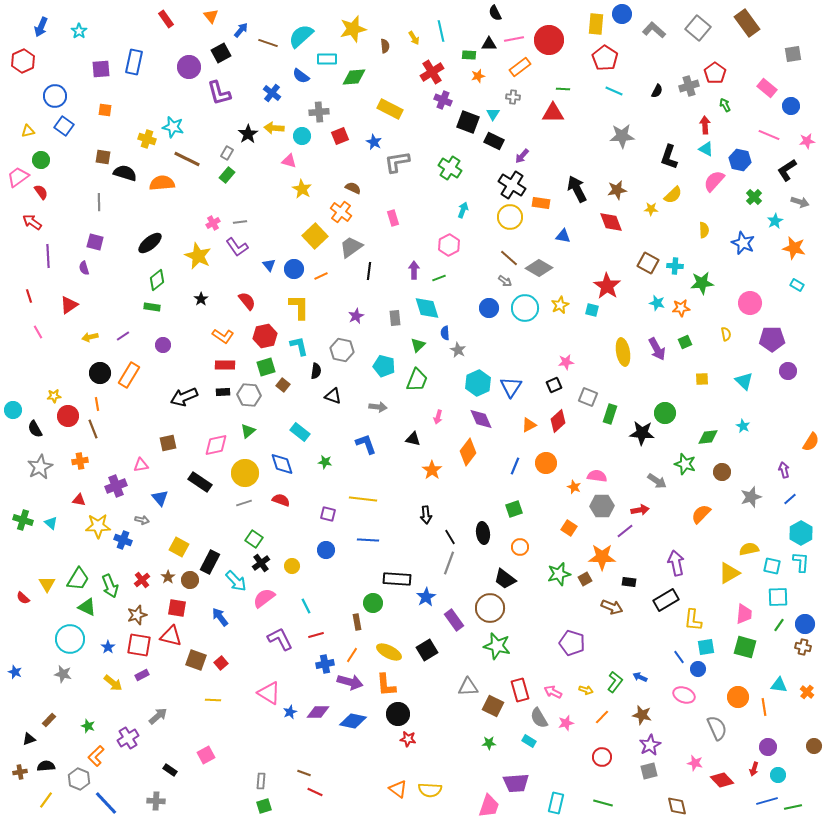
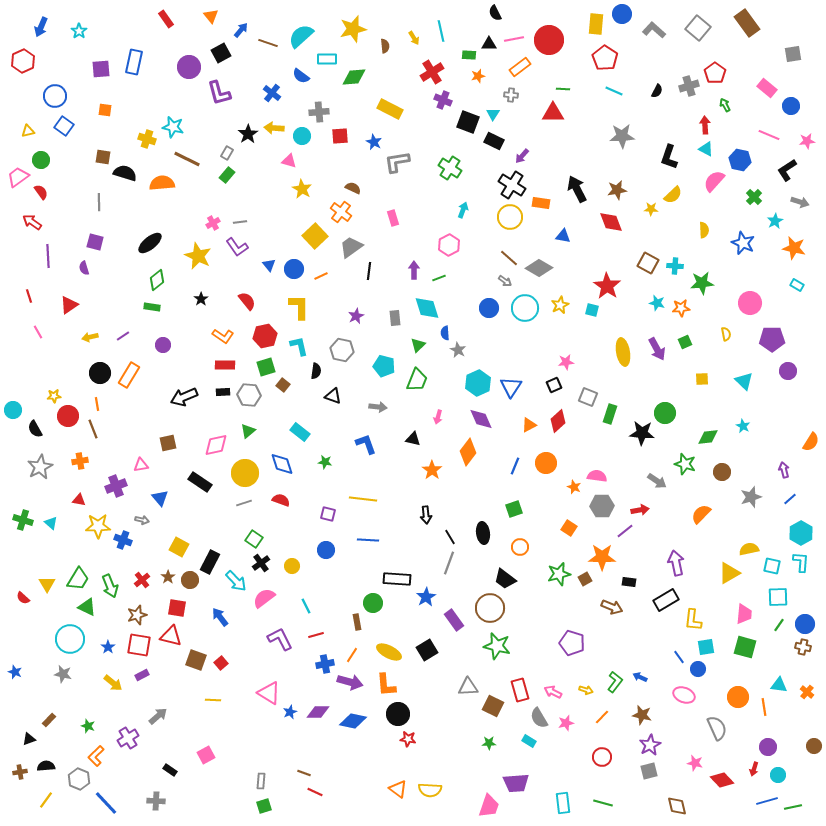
gray cross at (513, 97): moved 2 px left, 2 px up
red square at (340, 136): rotated 18 degrees clockwise
cyan rectangle at (556, 803): moved 7 px right; rotated 20 degrees counterclockwise
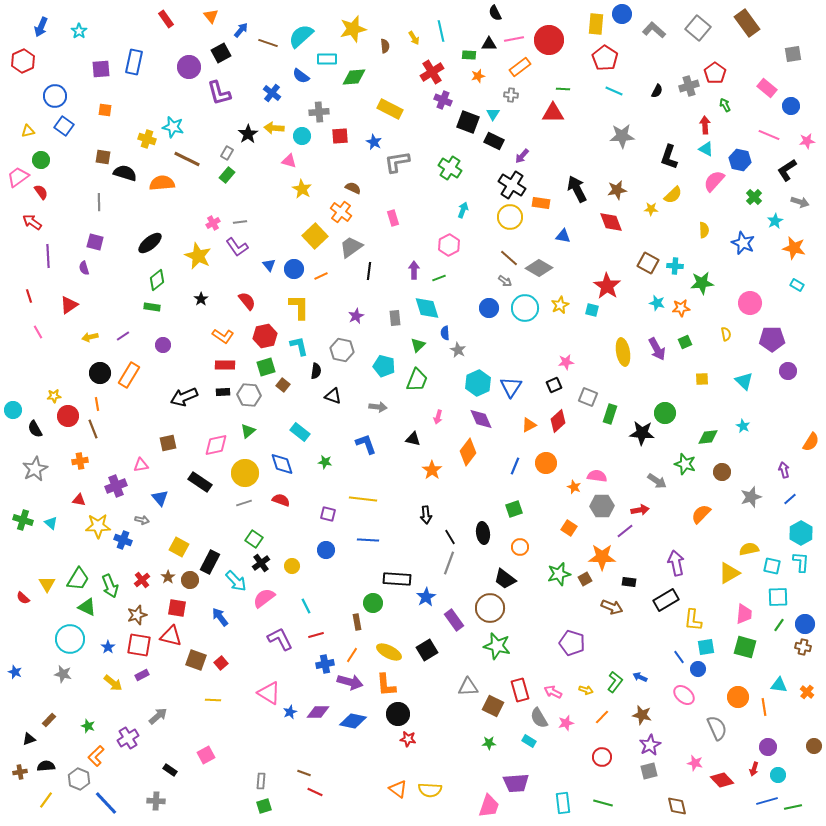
gray star at (40, 467): moved 5 px left, 2 px down
pink ellipse at (684, 695): rotated 20 degrees clockwise
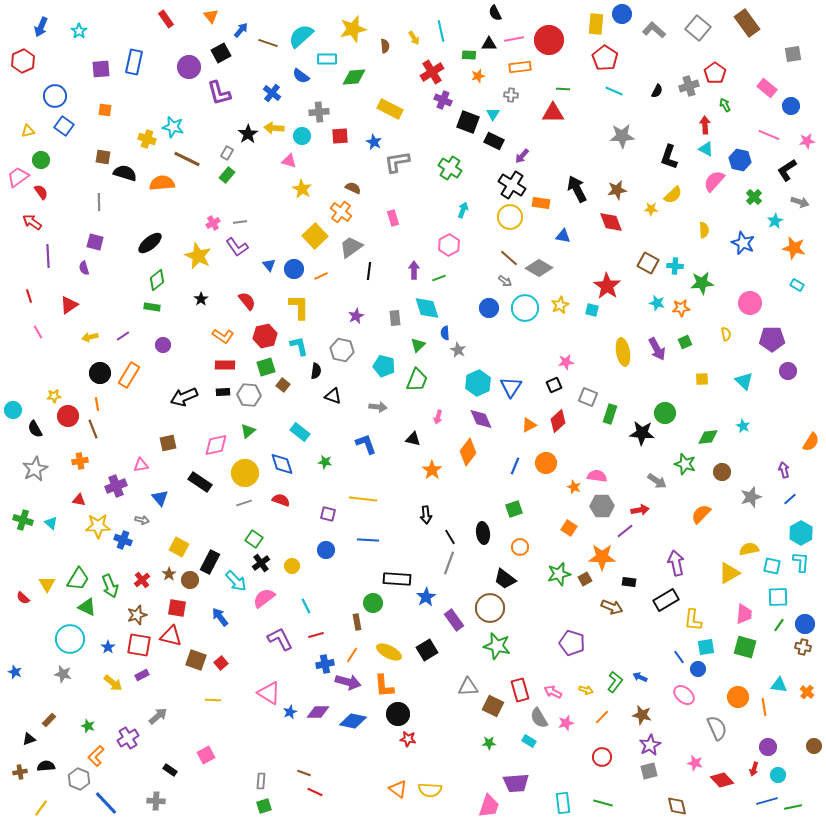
orange rectangle at (520, 67): rotated 30 degrees clockwise
brown star at (168, 577): moved 1 px right, 3 px up
purple arrow at (350, 682): moved 2 px left
orange L-shape at (386, 685): moved 2 px left, 1 px down
yellow line at (46, 800): moved 5 px left, 8 px down
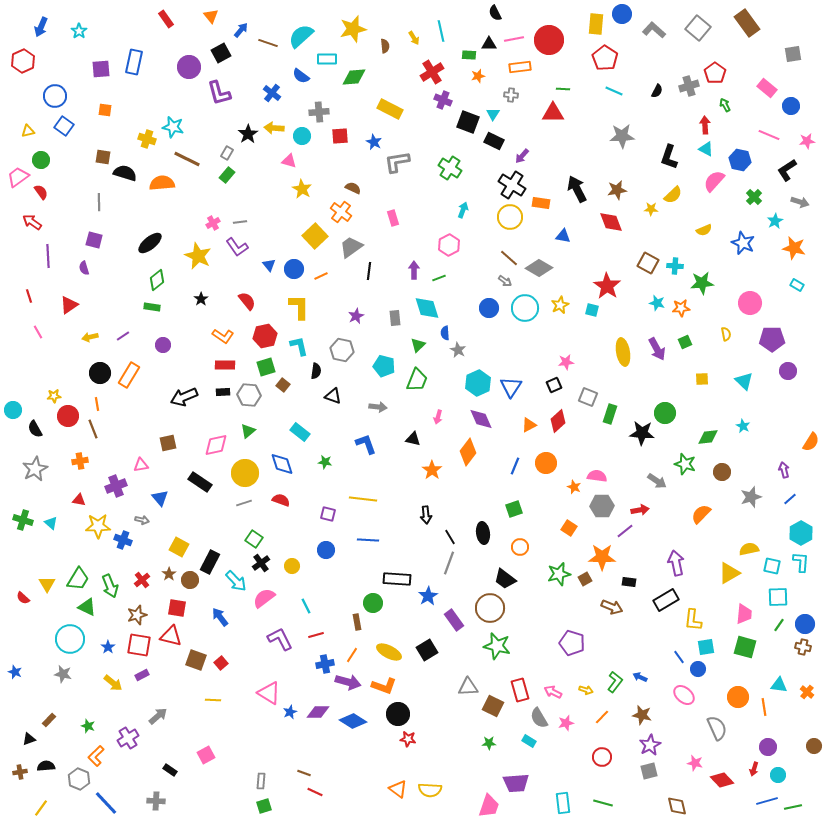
yellow semicircle at (704, 230): rotated 70 degrees clockwise
purple square at (95, 242): moved 1 px left, 2 px up
blue star at (426, 597): moved 2 px right, 1 px up
orange L-shape at (384, 686): rotated 65 degrees counterclockwise
blue diamond at (353, 721): rotated 20 degrees clockwise
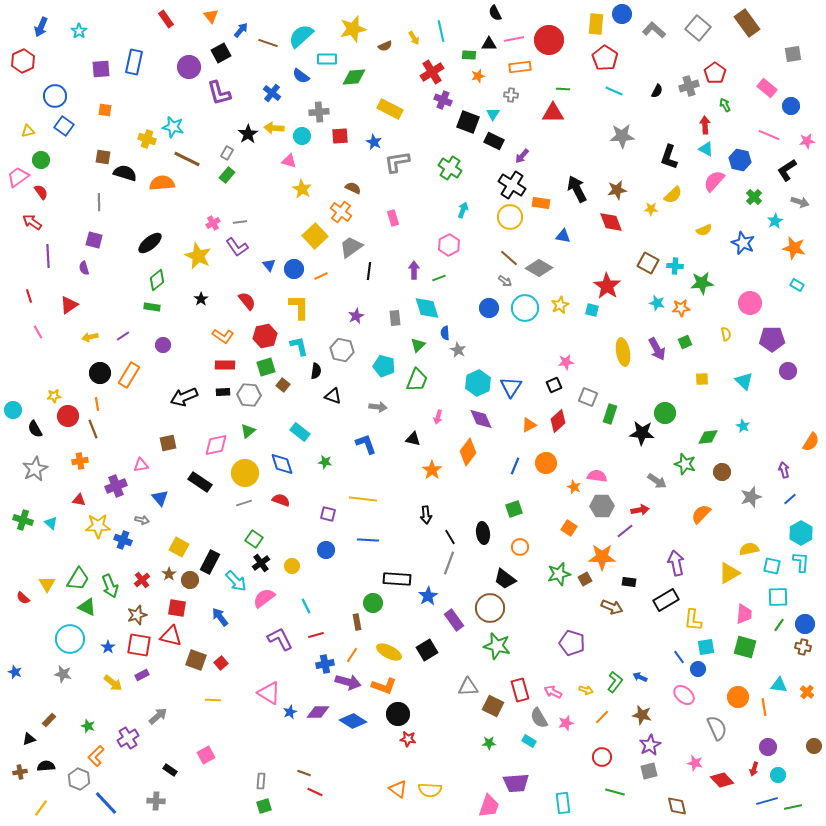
brown semicircle at (385, 46): rotated 72 degrees clockwise
green line at (603, 803): moved 12 px right, 11 px up
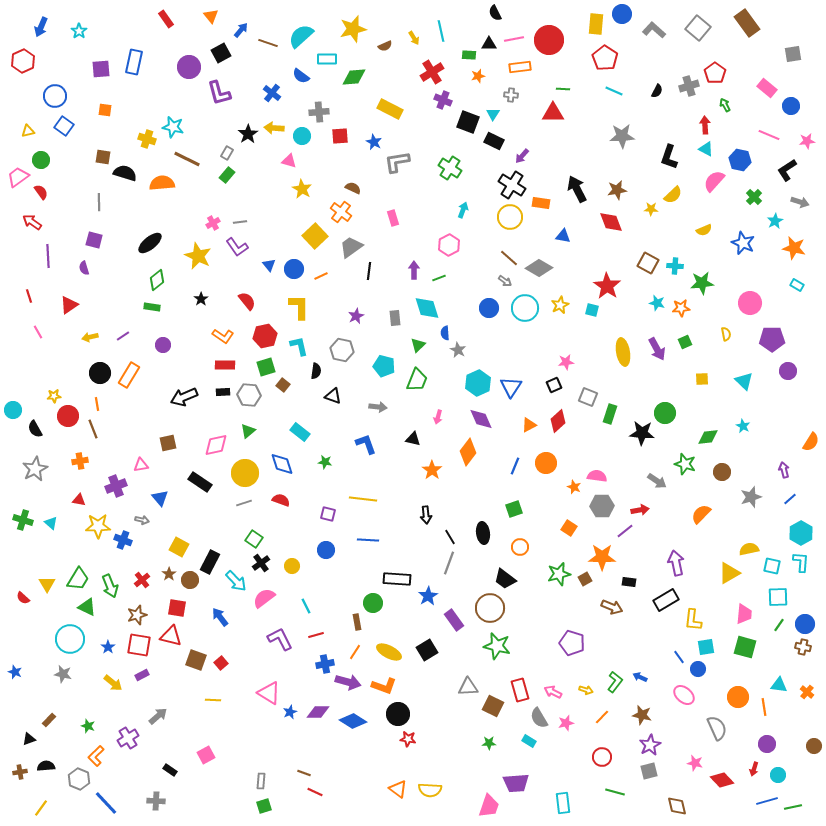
orange line at (352, 655): moved 3 px right, 3 px up
purple circle at (768, 747): moved 1 px left, 3 px up
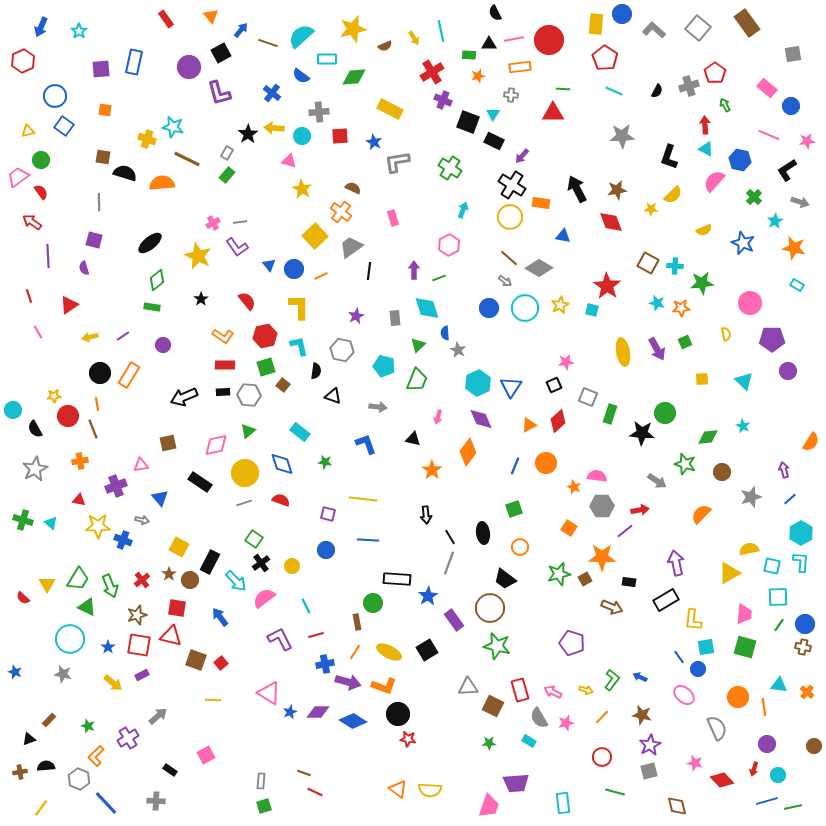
green L-shape at (615, 682): moved 3 px left, 2 px up
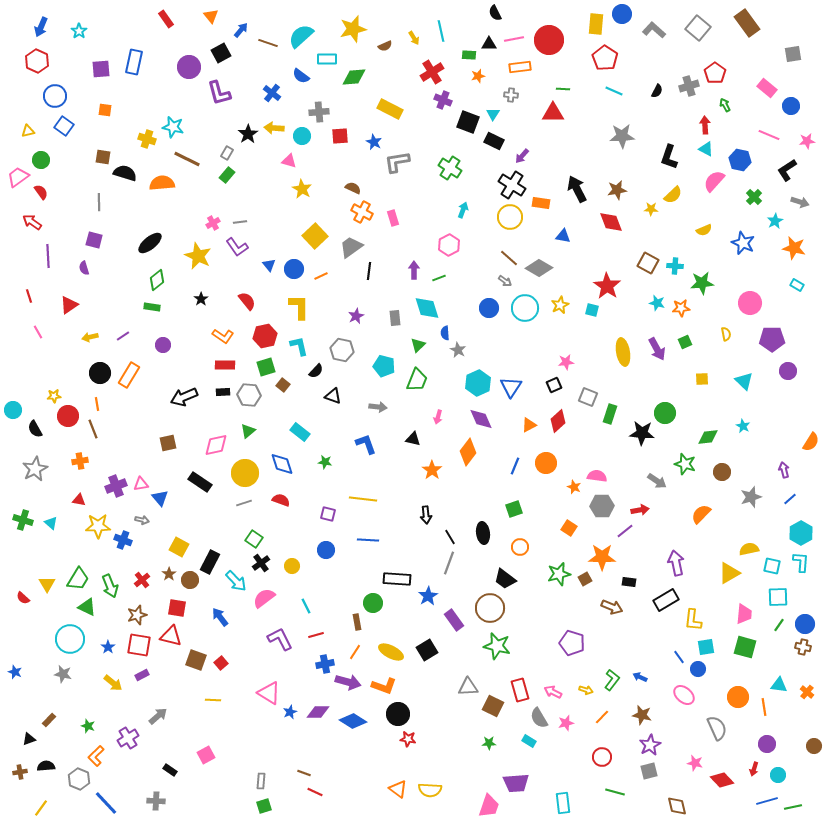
red hexagon at (23, 61): moved 14 px right; rotated 10 degrees counterclockwise
orange cross at (341, 212): moved 21 px right; rotated 10 degrees counterclockwise
black semicircle at (316, 371): rotated 35 degrees clockwise
pink triangle at (141, 465): moved 19 px down
yellow ellipse at (389, 652): moved 2 px right
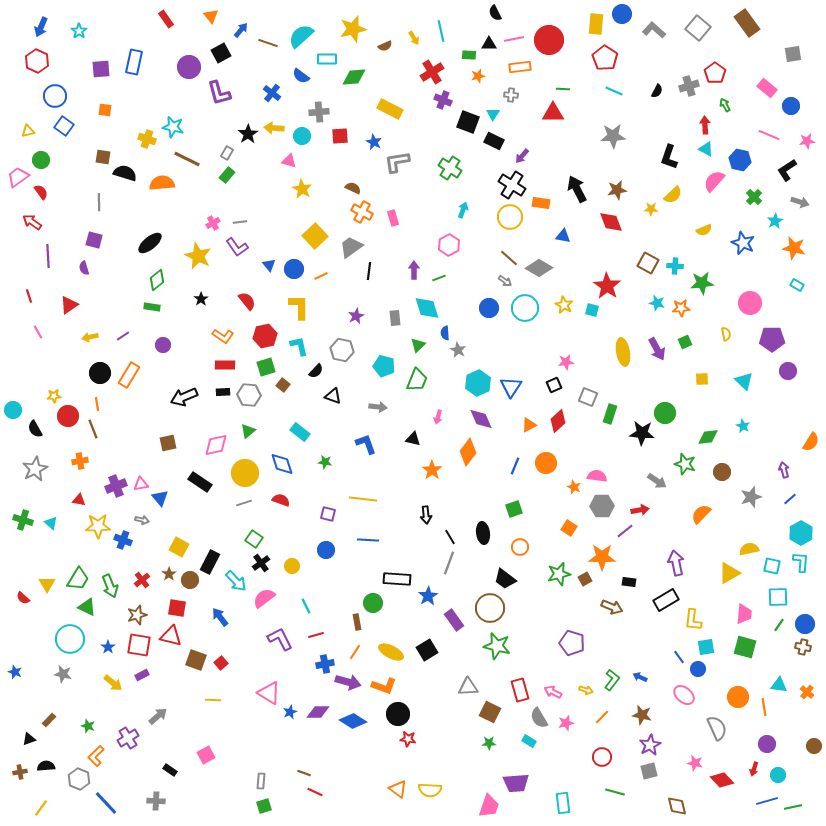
gray star at (622, 136): moved 9 px left
yellow star at (560, 305): moved 4 px right; rotated 18 degrees counterclockwise
brown square at (493, 706): moved 3 px left, 6 px down
